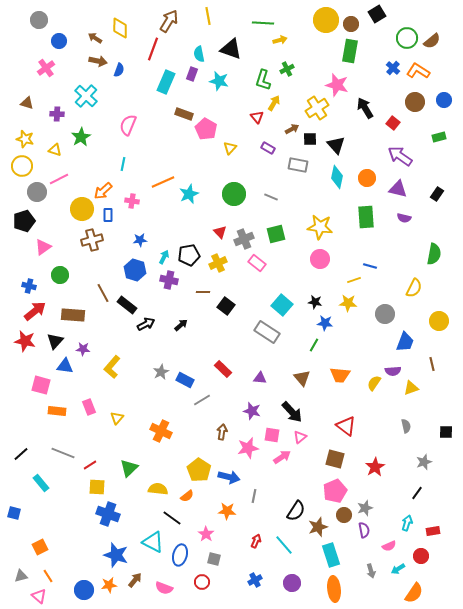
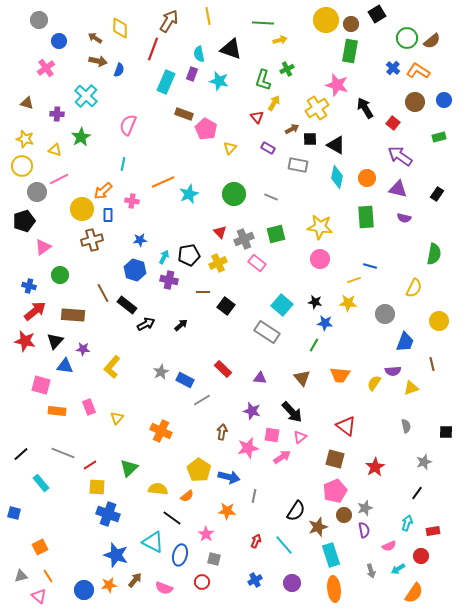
black triangle at (336, 145): rotated 18 degrees counterclockwise
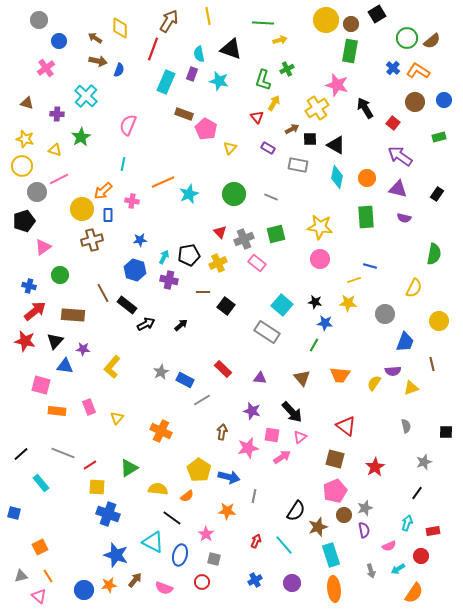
green triangle at (129, 468): rotated 12 degrees clockwise
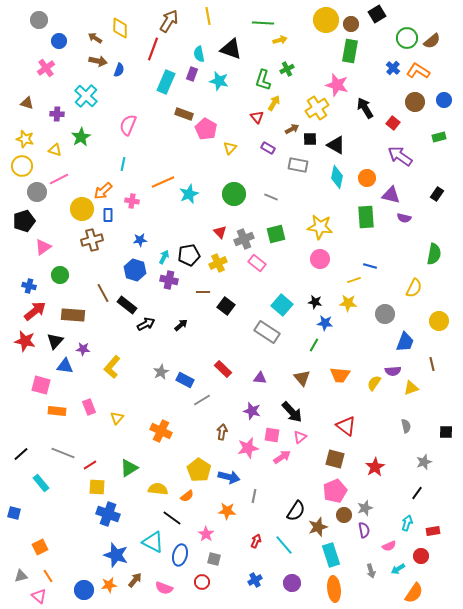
purple triangle at (398, 189): moved 7 px left, 6 px down
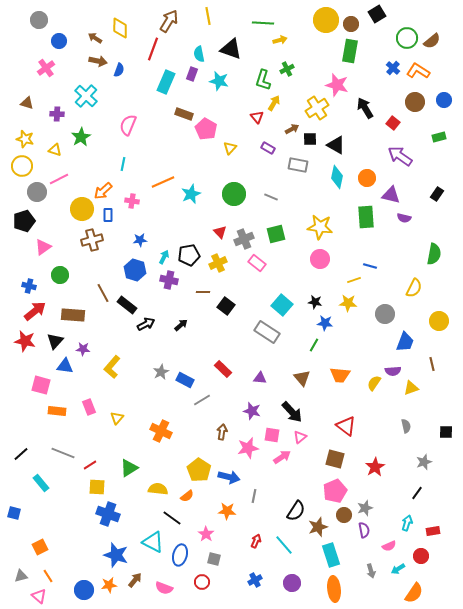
cyan star at (189, 194): moved 2 px right
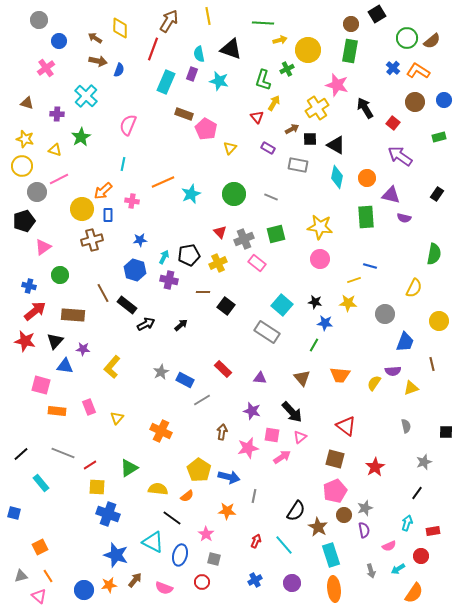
yellow circle at (326, 20): moved 18 px left, 30 px down
brown star at (318, 527): rotated 24 degrees counterclockwise
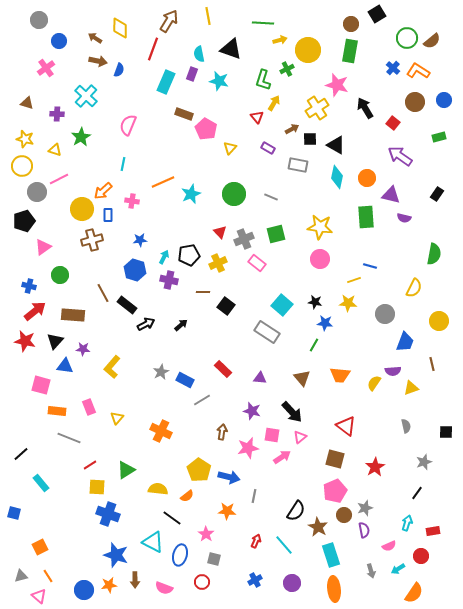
gray line at (63, 453): moved 6 px right, 15 px up
green triangle at (129, 468): moved 3 px left, 2 px down
brown arrow at (135, 580): rotated 140 degrees clockwise
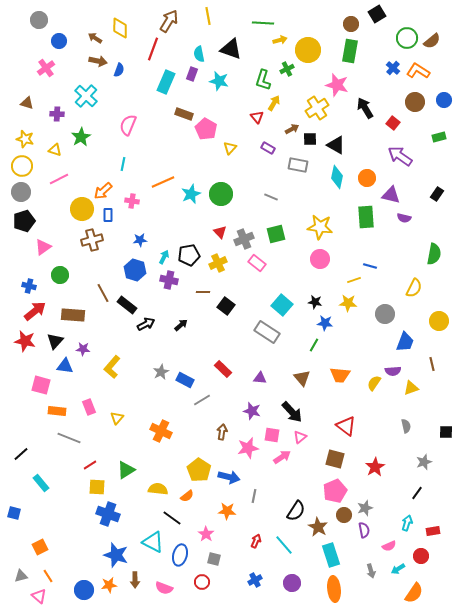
gray circle at (37, 192): moved 16 px left
green circle at (234, 194): moved 13 px left
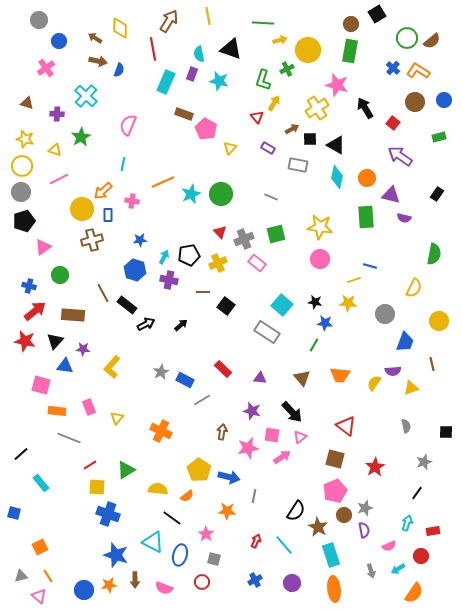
red line at (153, 49): rotated 30 degrees counterclockwise
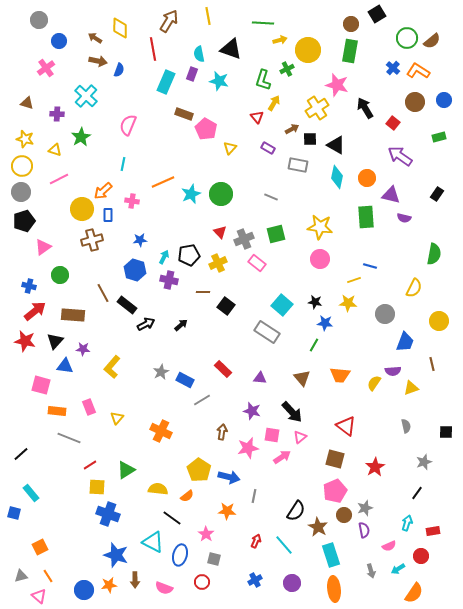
cyan rectangle at (41, 483): moved 10 px left, 10 px down
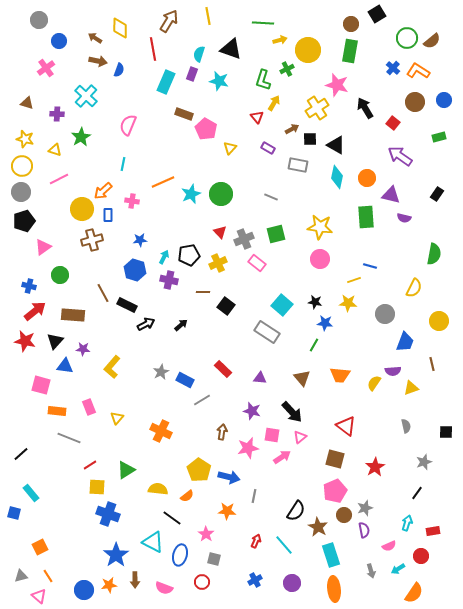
cyan semicircle at (199, 54): rotated 28 degrees clockwise
black rectangle at (127, 305): rotated 12 degrees counterclockwise
blue star at (116, 555): rotated 20 degrees clockwise
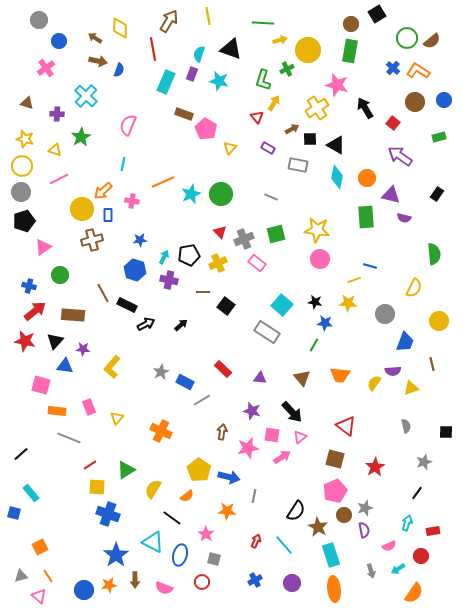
yellow star at (320, 227): moved 3 px left, 3 px down
green semicircle at (434, 254): rotated 15 degrees counterclockwise
blue rectangle at (185, 380): moved 2 px down
yellow semicircle at (158, 489): moved 5 px left; rotated 66 degrees counterclockwise
